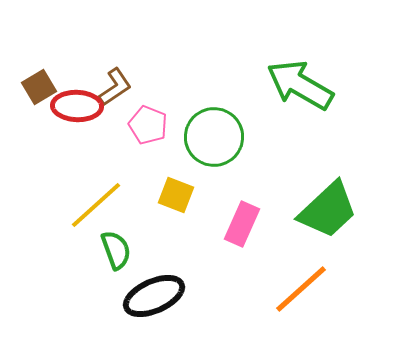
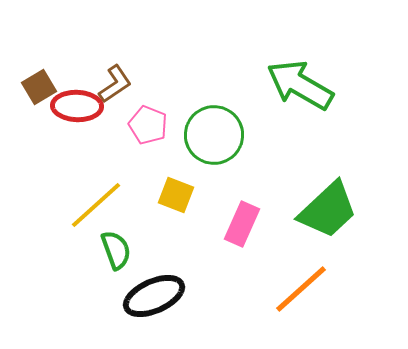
brown L-shape: moved 3 px up
green circle: moved 2 px up
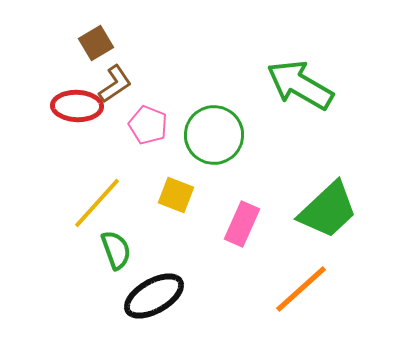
brown square: moved 57 px right, 44 px up
yellow line: moved 1 px right, 2 px up; rotated 6 degrees counterclockwise
black ellipse: rotated 6 degrees counterclockwise
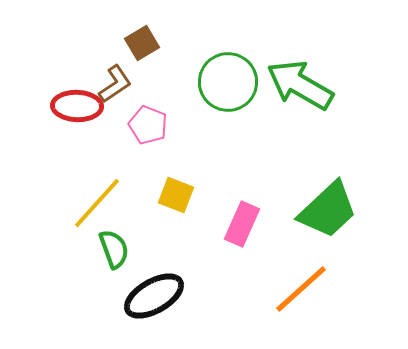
brown square: moved 46 px right
green circle: moved 14 px right, 53 px up
green semicircle: moved 2 px left, 1 px up
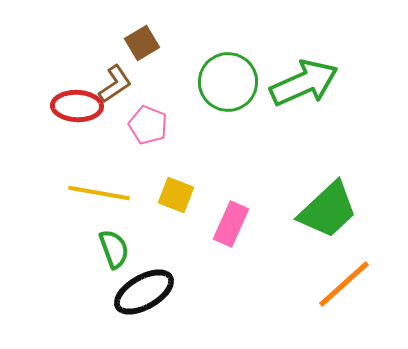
green arrow: moved 4 px right, 2 px up; rotated 126 degrees clockwise
yellow line: moved 2 px right, 10 px up; rotated 58 degrees clockwise
pink rectangle: moved 11 px left
orange line: moved 43 px right, 5 px up
black ellipse: moved 10 px left, 4 px up
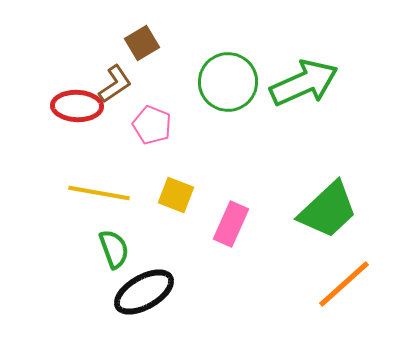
pink pentagon: moved 4 px right
